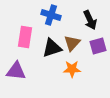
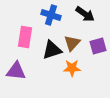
black arrow: moved 5 px left, 6 px up; rotated 30 degrees counterclockwise
black triangle: moved 2 px down
orange star: moved 1 px up
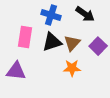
purple square: rotated 30 degrees counterclockwise
black triangle: moved 8 px up
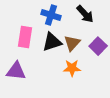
black arrow: rotated 12 degrees clockwise
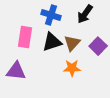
black arrow: rotated 78 degrees clockwise
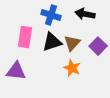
black arrow: rotated 66 degrees clockwise
orange star: rotated 24 degrees clockwise
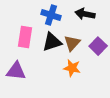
orange star: rotated 12 degrees counterclockwise
